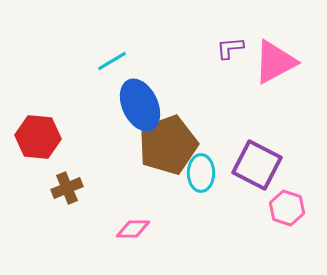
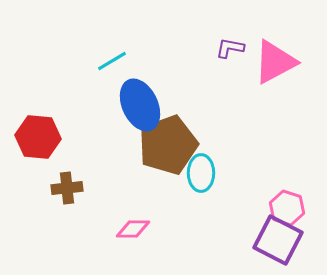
purple L-shape: rotated 16 degrees clockwise
purple square: moved 21 px right, 75 px down
brown cross: rotated 16 degrees clockwise
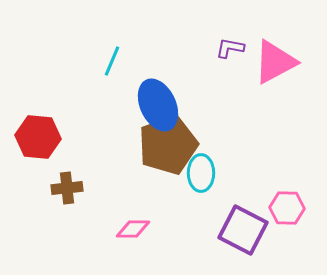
cyan line: rotated 36 degrees counterclockwise
blue ellipse: moved 18 px right
pink hexagon: rotated 16 degrees counterclockwise
purple square: moved 35 px left, 10 px up
